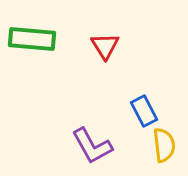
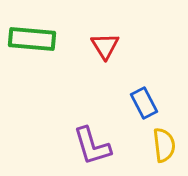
blue rectangle: moved 8 px up
purple L-shape: rotated 12 degrees clockwise
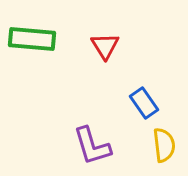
blue rectangle: rotated 8 degrees counterclockwise
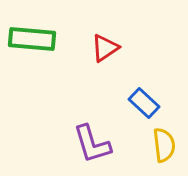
red triangle: moved 2 px down; rotated 28 degrees clockwise
blue rectangle: rotated 12 degrees counterclockwise
purple L-shape: moved 2 px up
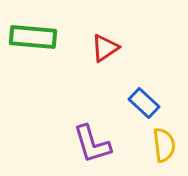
green rectangle: moved 1 px right, 2 px up
